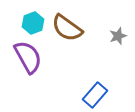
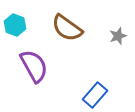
cyan hexagon: moved 18 px left, 2 px down; rotated 20 degrees counterclockwise
purple semicircle: moved 6 px right, 9 px down
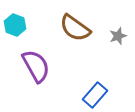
brown semicircle: moved 8 px right
purple semicircle: moved 2 px right
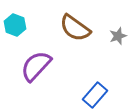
purple semicircle: rotated 108 degrees counterclockwise
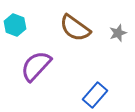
gray star: moved 3 px up
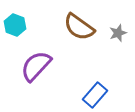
brown semicircle: moved 4 px right, 1 px up
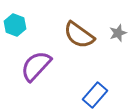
brown semicircle: moved 8 px down
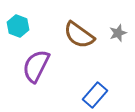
cyan hexagon: moved 3 px right, 1 px down
purple semicircle: rotated 16 degrees counterclockwise
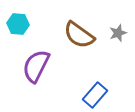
cyan hexagon: moved 2 px up; rotated 15 degrees counterclockwise
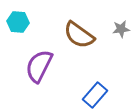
cyan hexagon: moved 2 px up
gray star: moved 3 px right, 4 px up; rotated 12 degrees clockwise
purple semicircle: moved 3 px right
